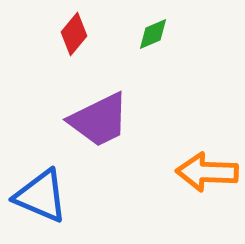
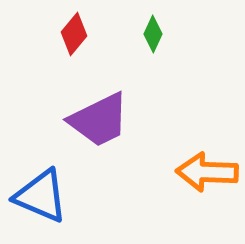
green diamond: rotated 42 degrees counterclockwise
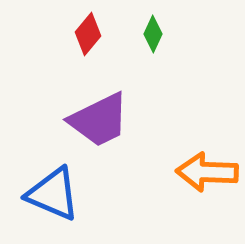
red diamond: moved 14 px right
blue triangle: moved 12 px right, 2 px up
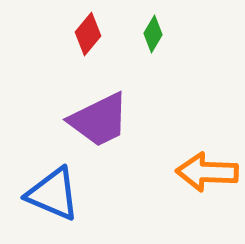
green diamond: rotated 6 degrees clockwise
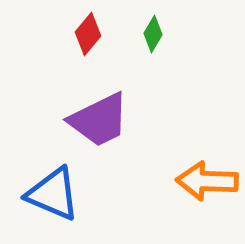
orange arrow: moved 9 px down
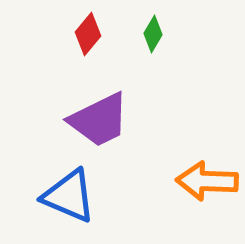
blue triangle: moved 16 px right, 2 px down
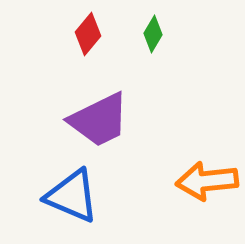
orange arrow: rotated 8 degrees counterclockwise
blue triangle: moved 3 px right
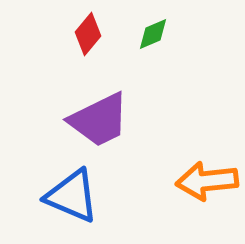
green diamond: rotated 36 degrees clockwise
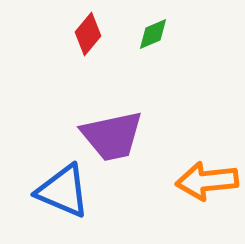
purple trapezoid: moved 13 px right, 16 px down; rotated 14 degrees clockwise
blue triangle: moved 9 px left, 5 px up
